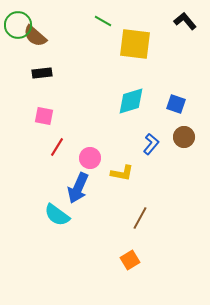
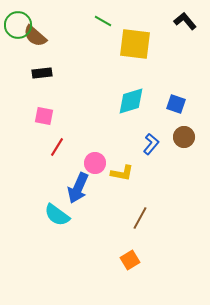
pink circle: moved 5 px right, 5 px down
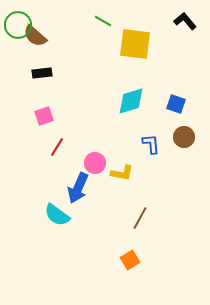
pink square: rotated 30 degrees counterclockwise
blue L-shape: rotated 45 degrees counterclockwise
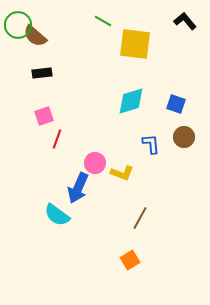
red line: moved 8 px up; rotated 12 degrees counterclockwise
yellow L-shape: rotated 10 degrees clockwise
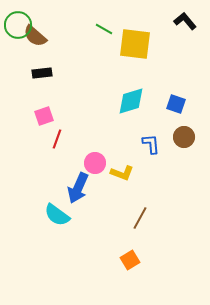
green line: moved 1 px right, 8 px down
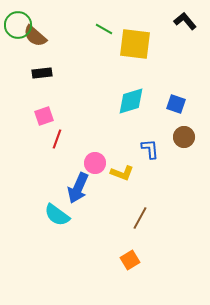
blue L-shape: moved 1 px left, 5 px down
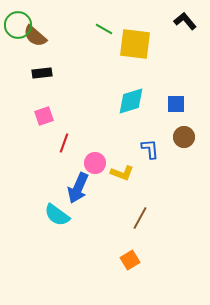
blue square: rotated 18 degrees counterclockwise
red line: moved 7 px right, 4 px down
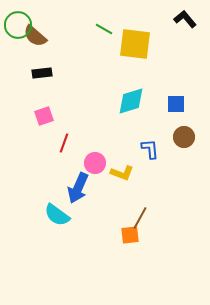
black L-shape: moved 2 px up
orange square: moved 25 px up; rotated 24 degrees clockwise
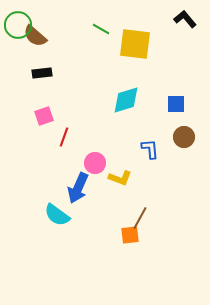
green line: moved 3 px left
cyan diamond: moved 5 px left, 1 px up
red line: moved 6 px up
yellow L-shape: moved 2 px left, 5 px down
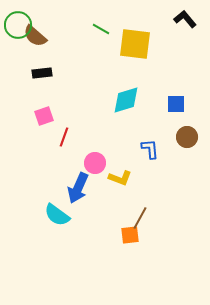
brown circle: moved 3 px right
